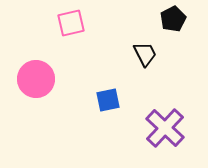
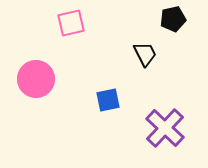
black pentagon: rotated 15 degrees clockwise
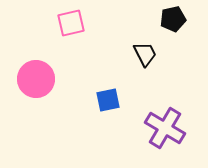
purple cross: rotated 12 degrees counterclockwise
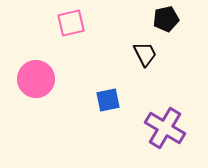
black pentagon: moved 7 px left
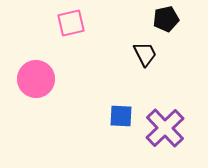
blue square: moved 13 px right, 16 px down; rotated 15 degrees clockwise
purple cross: rotated 15 degrees clockwise
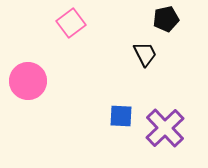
pink square: rotated 24 degrees counterclockwise
pink circle: moved 8 px left, 2 px down
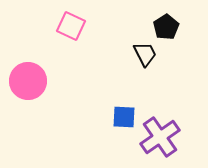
black pentagon: moved 8 px down; rotated 20 degrees counterclockwise
pink square: moved 3 px down; rotated 28 degrees counterclockwise
blue square: moved 3 px right, 1 px down
purple cross: moved 5 px left, 9 px down; rotated 9 degrees clockwise
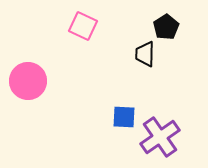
pink square: moved 12 px right
black trapezoid: rotated 152 degrees counterclockwise
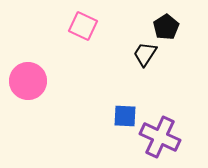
black trapezoid: rotated 32 degrees clockwise
blue square: moved 1 px right, 1 px up
purple cross: rotated 30 degrees counterclockwise
